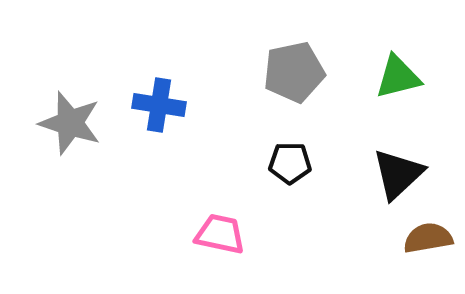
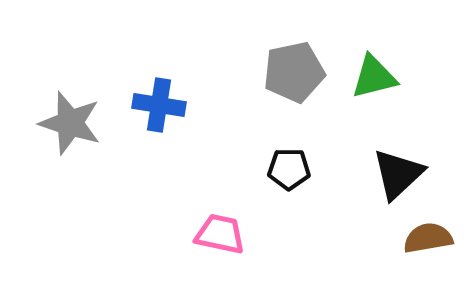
green triangle: moved 24 px left
black pentagon: moved 1 px left, 6 px down
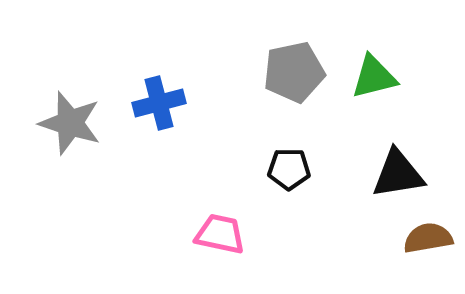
blue cross: moved 2 px up; rotated 24 degrees counterclockwise
black triangle: rotated 34 degrees clockwise
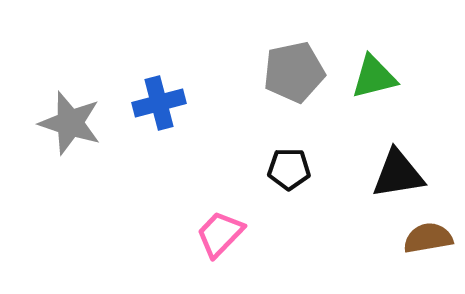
pink trapezoid: rotated 58 degrees counterclockwise
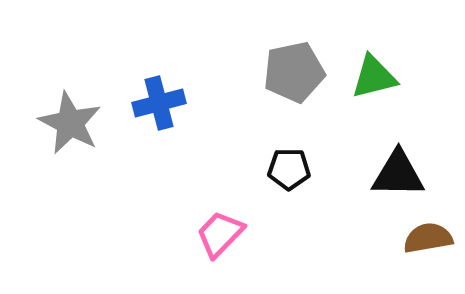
gray star: rotated 10 degrees clockwise
black triangle: rotated 10 degrees clockwise
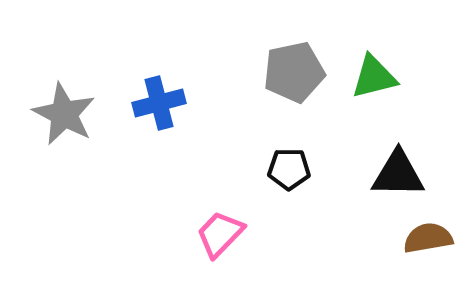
gray star: moved 6 px left, 9 px up
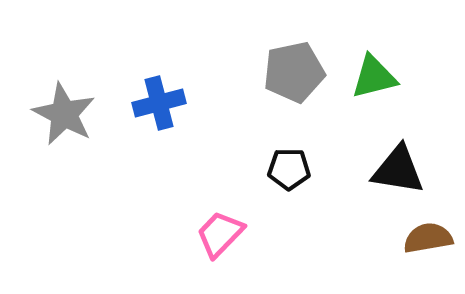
black triangle: moved 4 px up; rotated 8 degrees clockwise
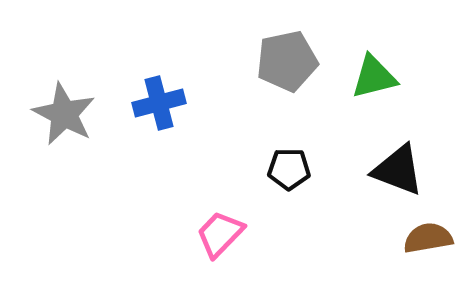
gray pentagon: moved 7 px left, 11 px up
black triangle: rotated 12 degrees clockwise
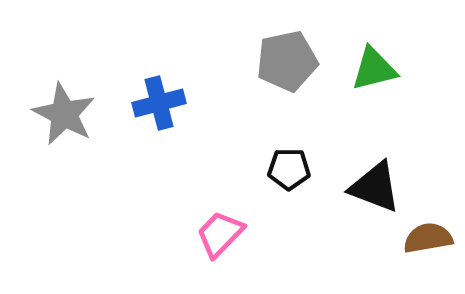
green triangle: moved 8 px up
black triangle: moved 23 px left, 17 px down
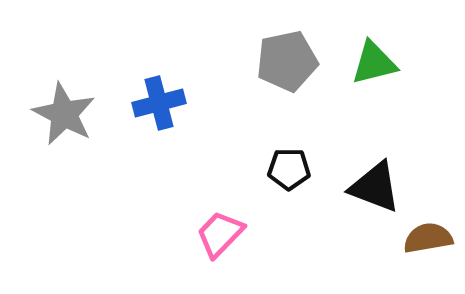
green triangle: moved 6 px up
